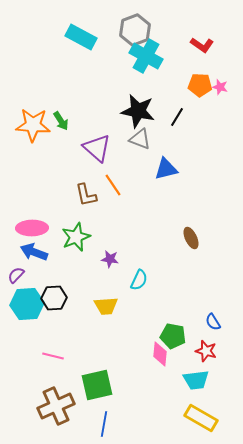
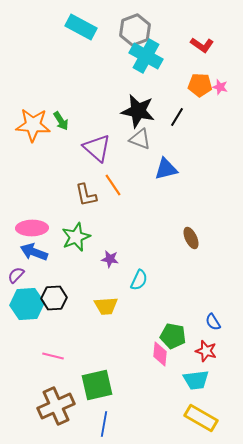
cyan rectangle: moved 10 px up
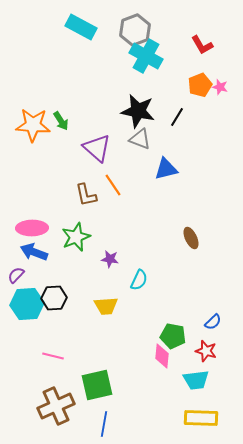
red L-shape: rotated 25 degrees clockwise
orange pentagon: rotated 25 degrees counterclockwise
blue semicircle: rotated 102 degrees counterclockwise
pink diamond: moved 2 px right, 2 px down
yellow rectangle: rotated 28 degrees counterclockwise
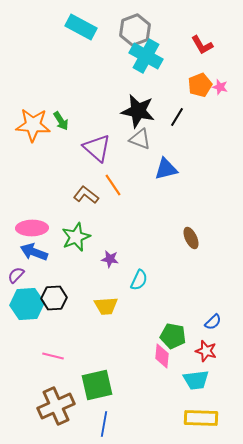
brown L-shape: rotated 140 degrees clockwise
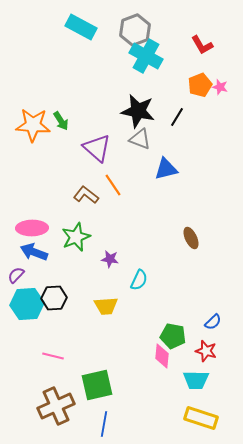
cyan trapezoid: rotated 8 degrees clockwise
yellow rectangle: rotated 16 degrees clockwise
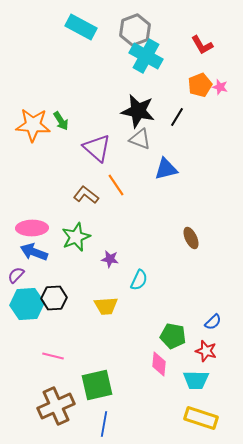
orange line: moved 3 px right
pink diamond: moved 3 px left, 8 px down
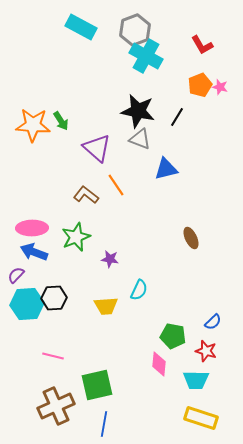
cyan semicircle: moved 10 px down
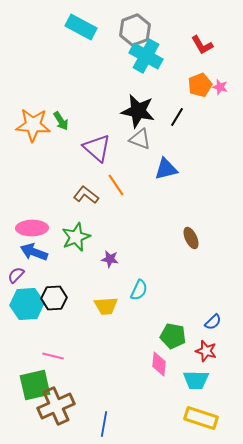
green square: moved 62 px left
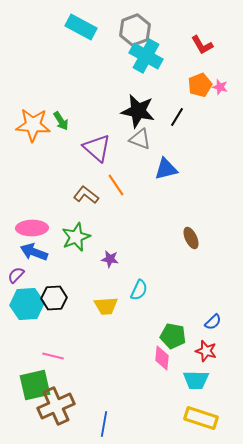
pink diamond: moved 3 px right, 6 px up
